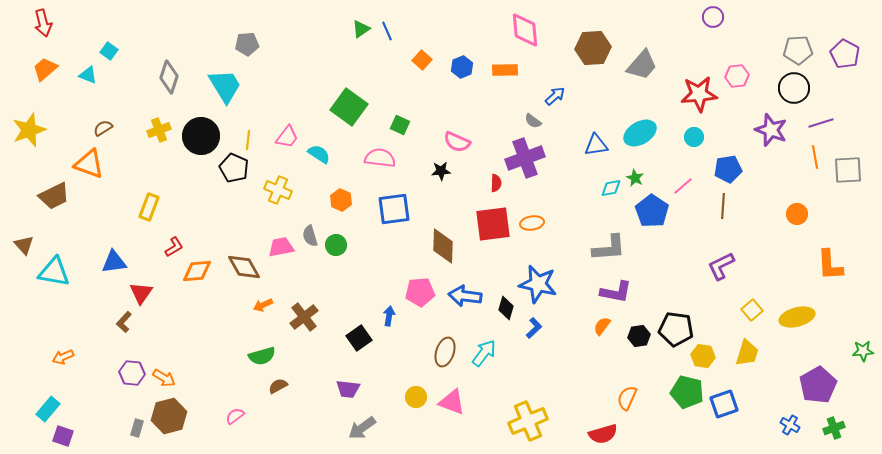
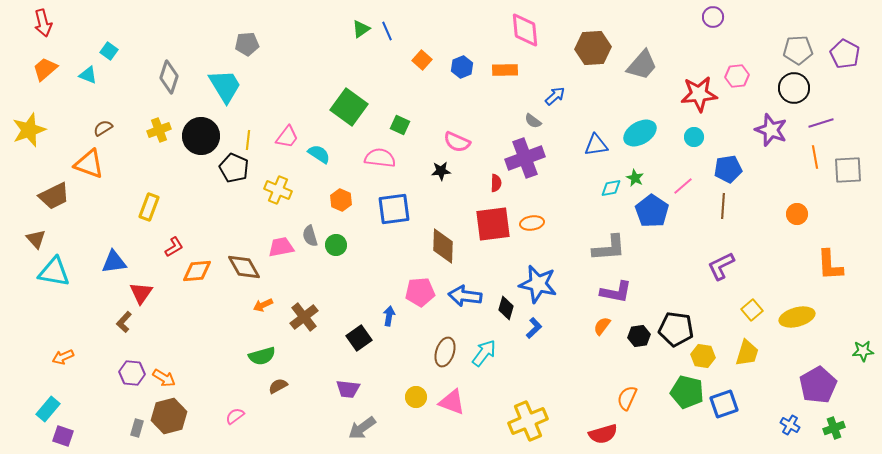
brown triangle at (24, 245): moved 12 px right, 6 px up
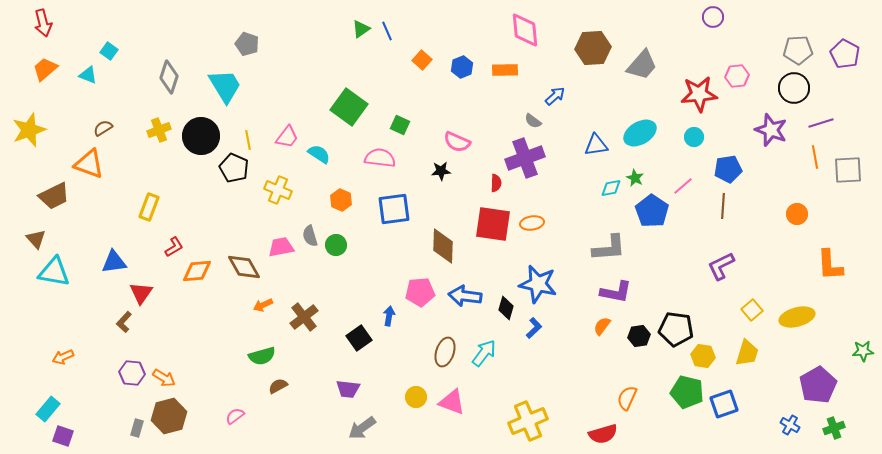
gray pentagon at (247, 44): rotated 25 degrees clockwise
yellow line at (248, 140): rotated 18 degrees counterclockwise
red square at (493, 224): rotated 15 degrees clockwise
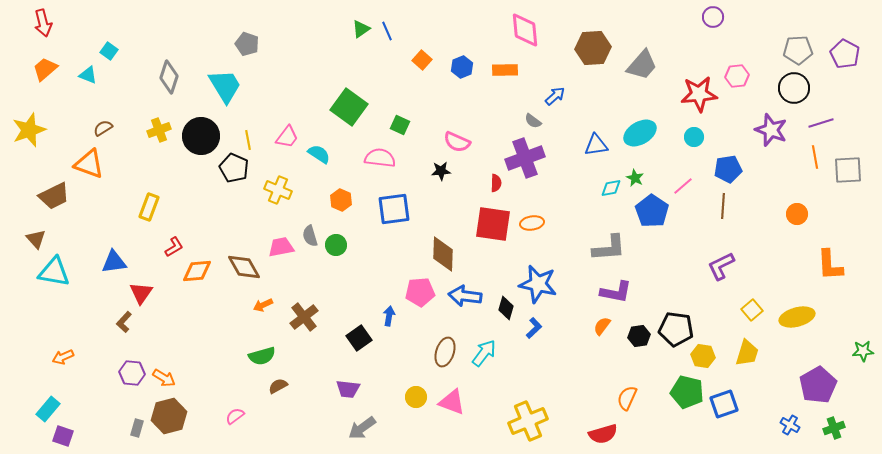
brown diamond at (443, 246): moved 8 px down
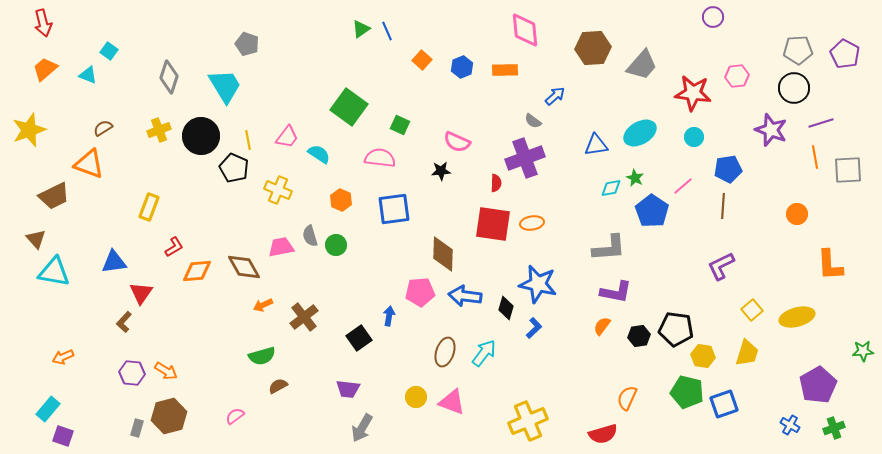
red star at (699, 94): moved 6 px left, 1 px up; rotated 12 degrees clockwise
orange arrow at (164, 378): moved 2 px right, 7 px up
gray arrow at (362, 428): rotated 24 degrees counterclockwise
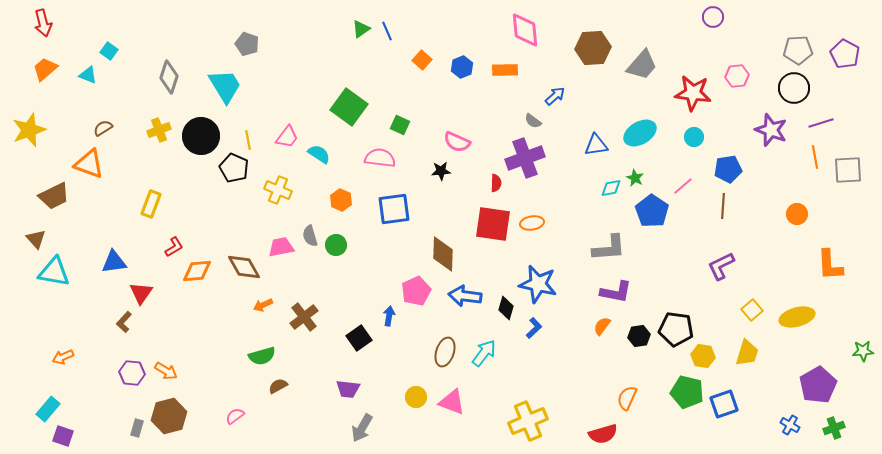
yellow rectangle at (149, 207): moved 2 px right, 3 px up
pink pentagon at (420, 292): moved 4 px left, 1 px up; rotated 20 degrees counterclockwise
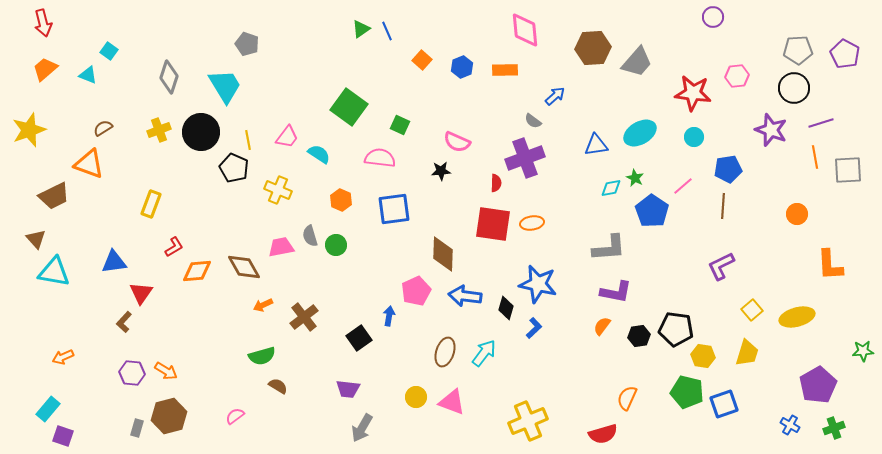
gray trapezoid at (642, 65): moved 5 px left, 3 px up
black circle at (201, 136): moved 4 px up
brown semicircle at (278, 386): rotated 60 degrees clockwise
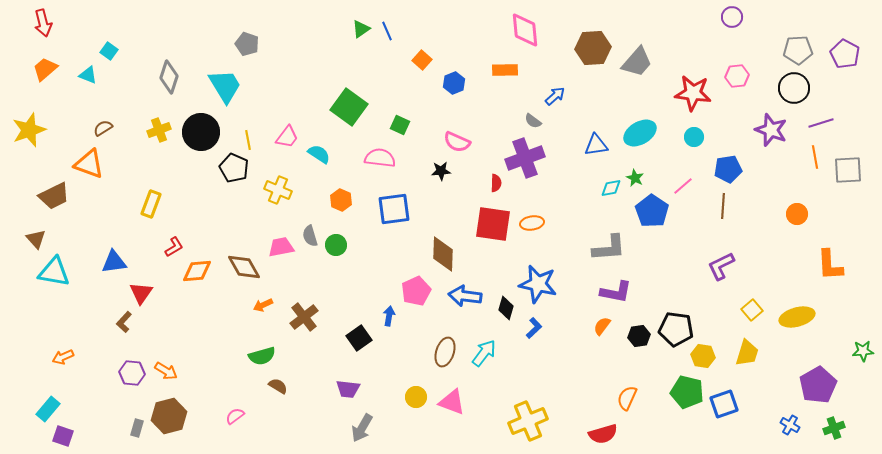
purple circle at (713, 17): moved 19 px right
blue hexagon at (462, 67): moved 8 px left, 16 px down
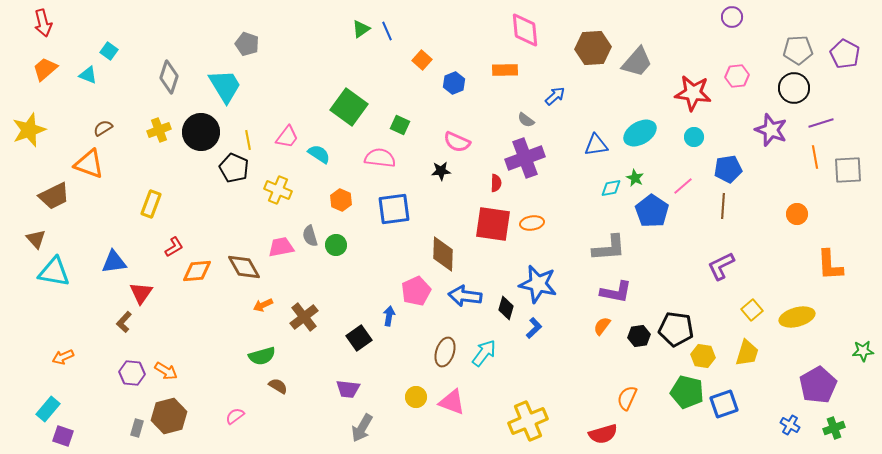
gray semicircle at (533, 121): moved 7 px left, 1 px up
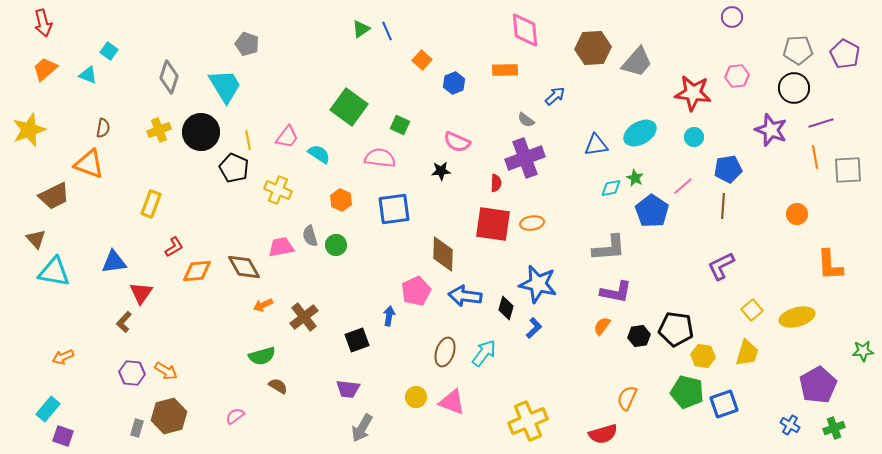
brown semicircle at (103, 128): rotated 132 degrees clockwise
black square at (359, 338): moved 2 px left, 2 px down; rotated 15 degrees clockwise
